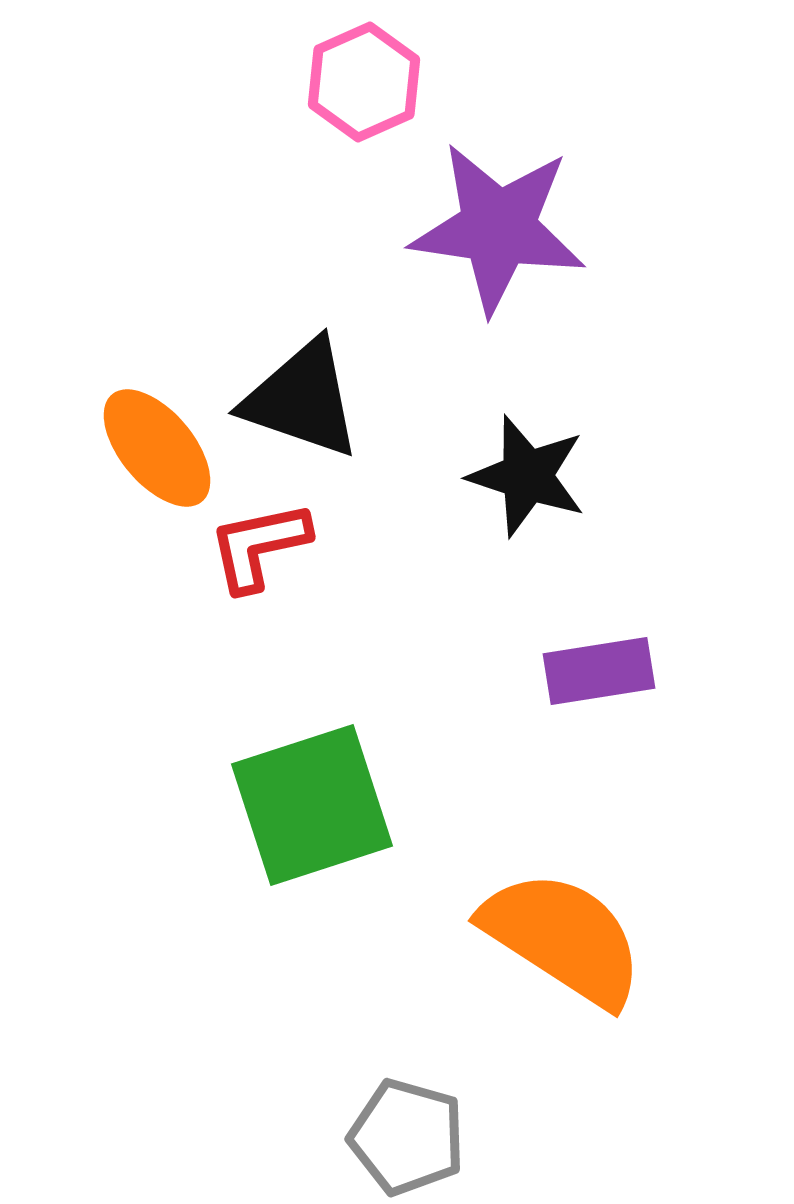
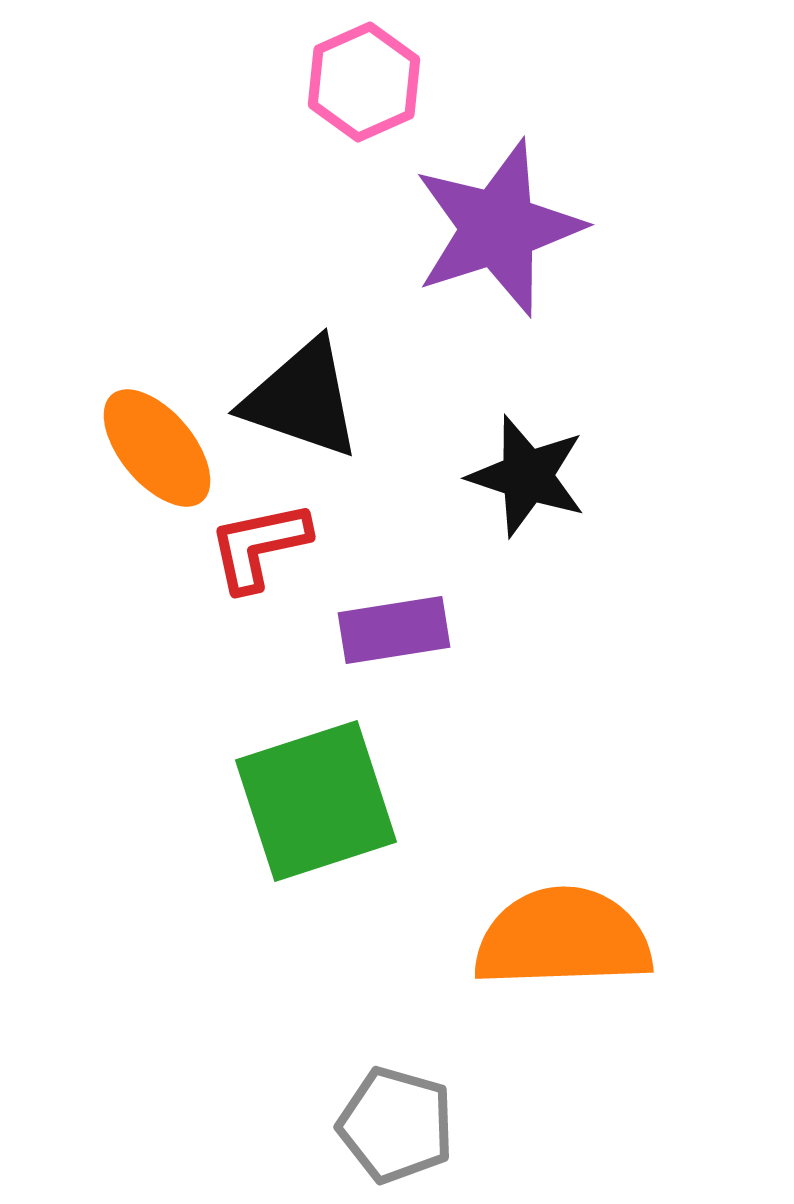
purple star: rotated 26 degrees counterclockwise
purple rectangle: moved 205 px left, 41 px up
green square: moved 4 px right, 4 px up
orange semicircle: rotated 35 degrees counterclockwise
gray pentagon: moved 11 px left, 12 px up
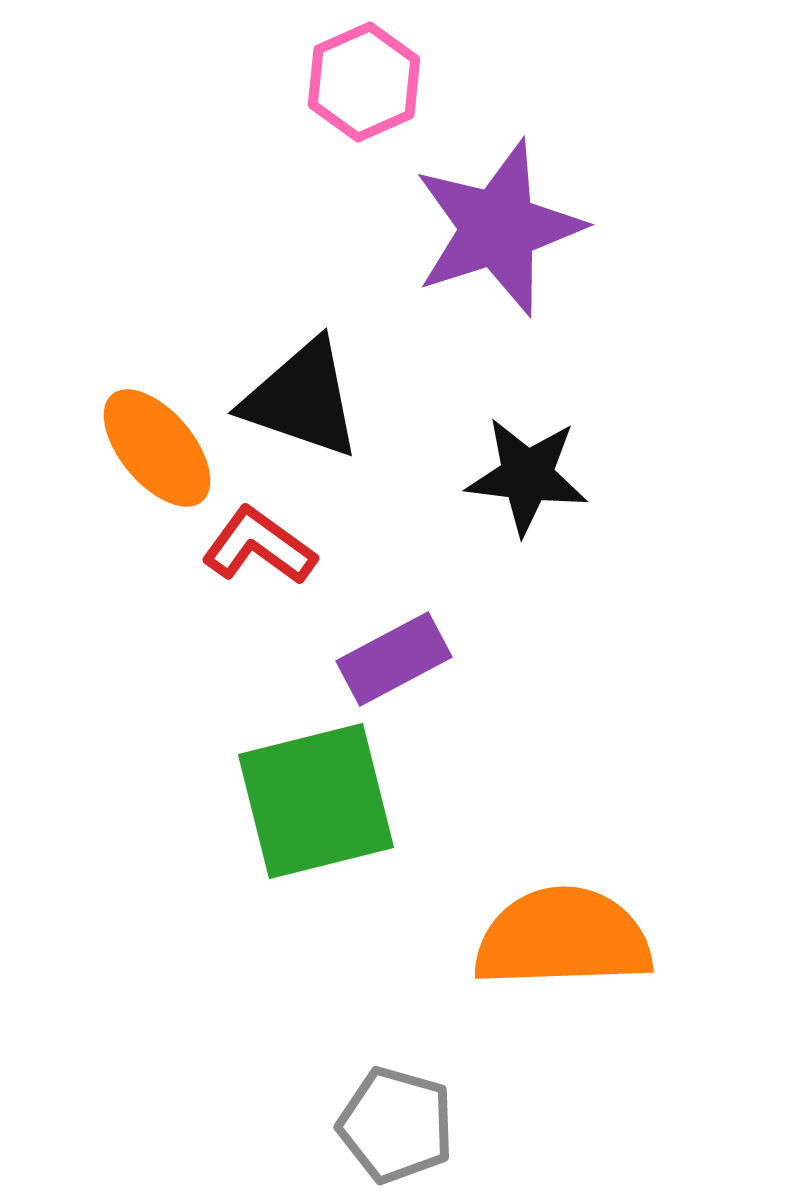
black star: rotated 11 degrees counterclockwise
red L-shape: rotated 48 degrees clockwise
purple rectangle: moved 29 px down; rotated 19 degrees counterclockwise
green square: rotated 4 degrees clockwise
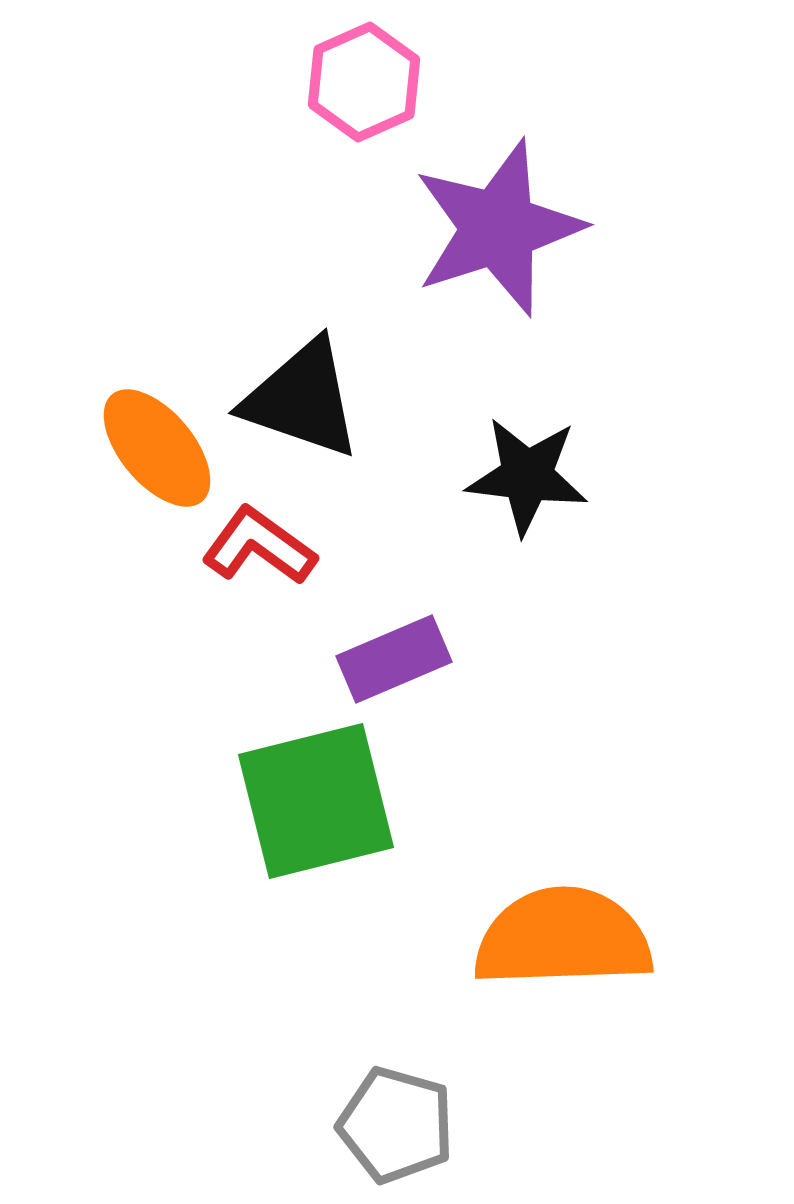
purple rectangle: rotated 5 degrees clockwise
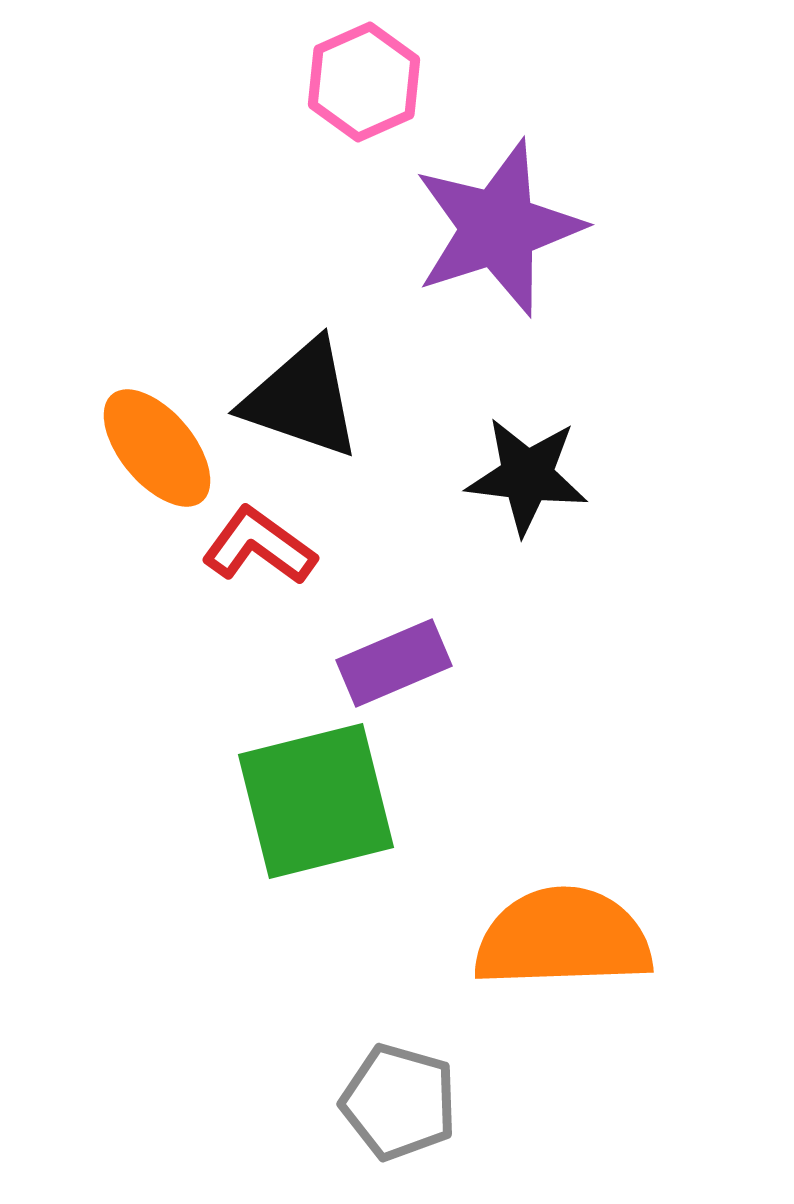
purple rectangle: moved 4 px down
gray pentagon: moved 3 px right, 23 px up
